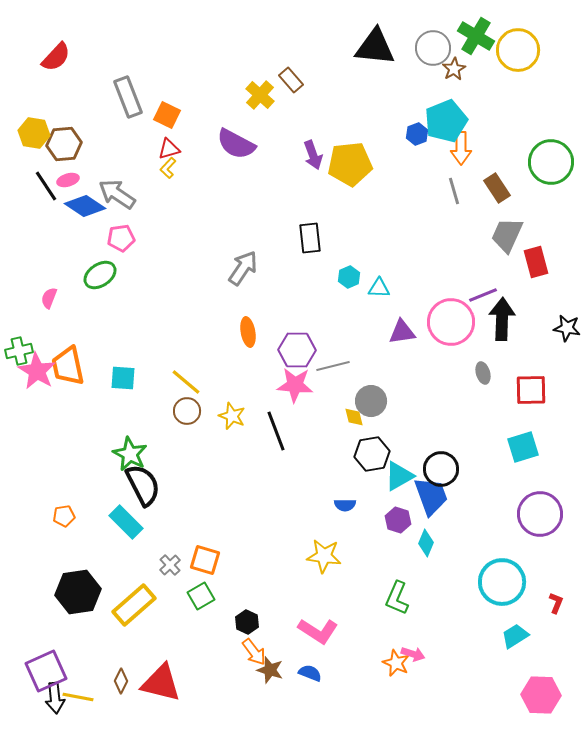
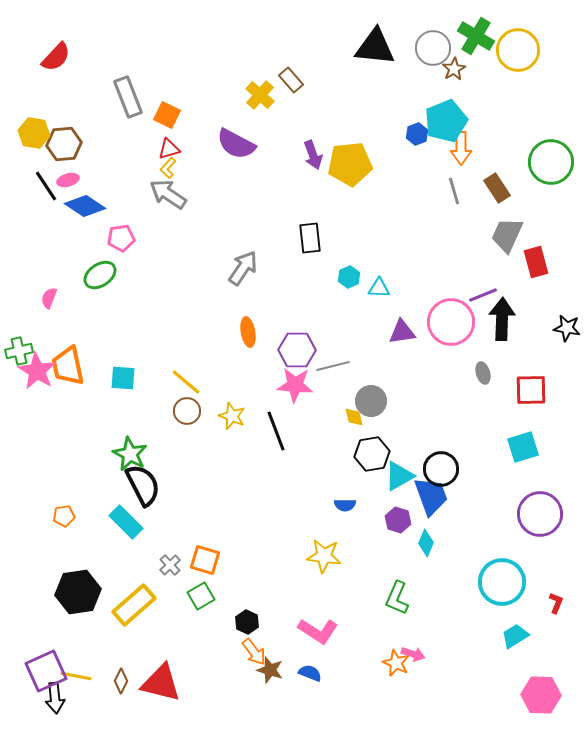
gray arrow at (117, 194): moved 51 px right
yellow line at (78, 697): moved 2 px left, 21 px up
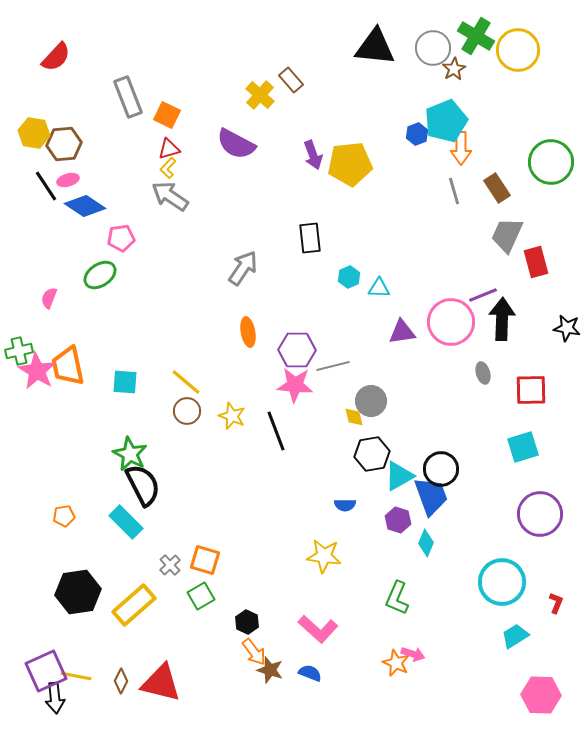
gray arrow at (168, 194): moved 2 px right, 2 px down
cyan square at (123, 378): moved 2 px right, 4 px down
pink L-shape at (318, 631): moved 2 px up; rotated 9 degrees clockwise
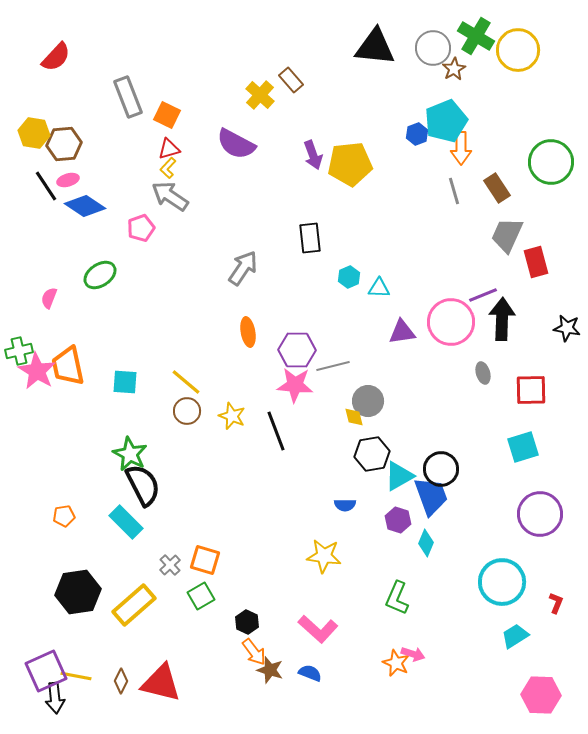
pink pentagon at (121, 238): moved 20 px right, 10 px up; rotated 12 degrees counterclockwise
gray circle at (371, 401): moved 3 px left
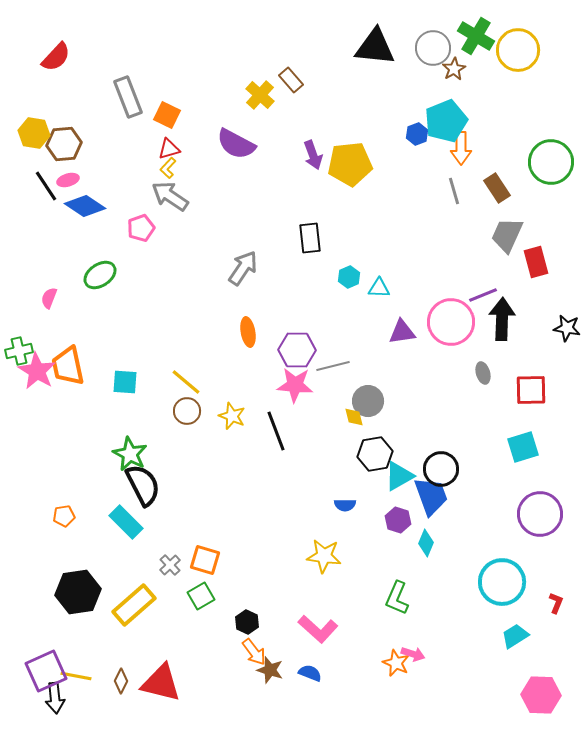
black hexagon at (372, 454): moved 3 px right
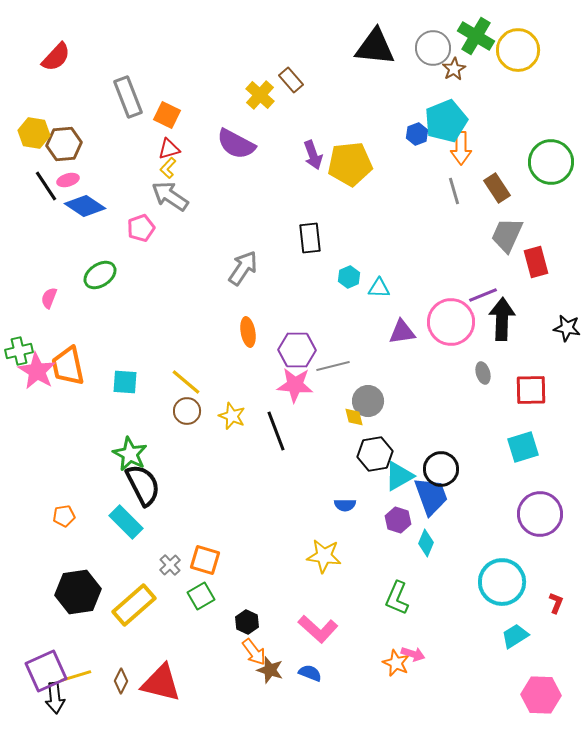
yellow line at (76, 676): rotated 28 degrees counterclockwise
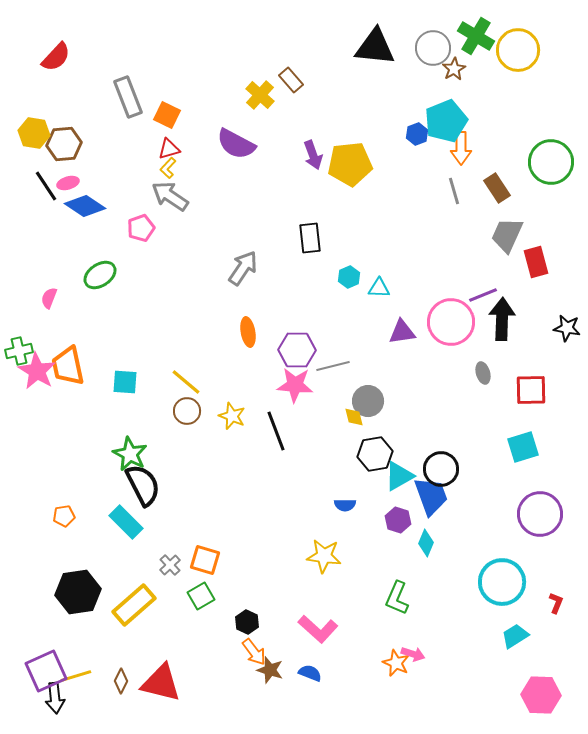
pink ellipse at (68, 180): moved 3 px down
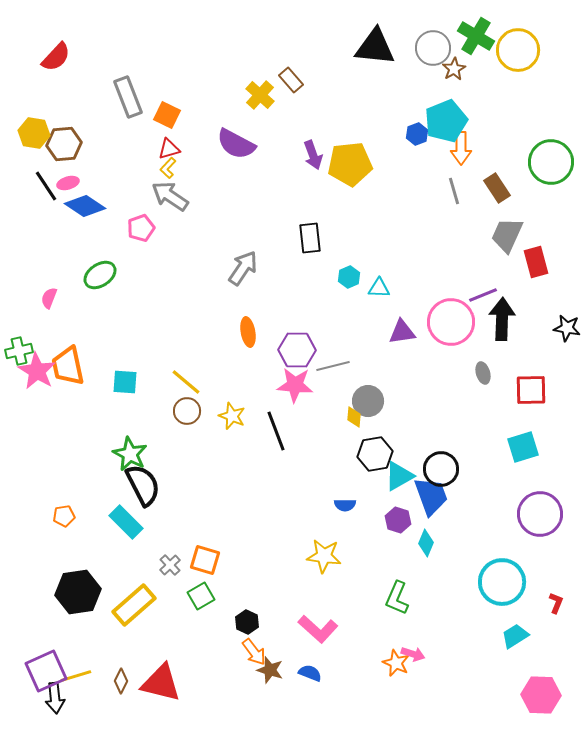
yellow diamond at (354, 417): rotated 20 degrees clockwise
